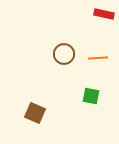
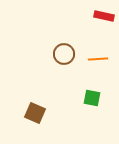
red rectangle: moved 2 px down
orange line: moved 1 px down
green square: moved 1 px right, 2 px down
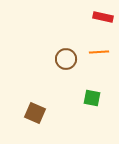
red rectangle: moved 1 px left, 1 px down
brown circle: moved 2 px right, 5 px down
orange line: moved 1 px right, 7 px up
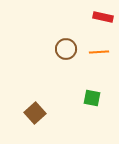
brown circle: moved 10 px up
brown square: rotated 25 degrees clockwise
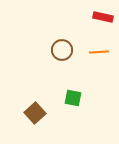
brown circle: moved 4 px left, 1 px down
green square: moved 19 px left
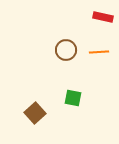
brown circle: moved 4 px right
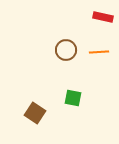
brown square: rotated 15 degrees counterclockwise
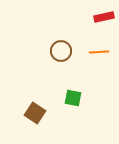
red rectangle: moved 1 px right; rotated 24 degrees counterclockwise
brown circle: moved 5 px left, 1 px down
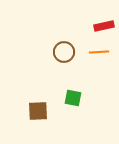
red rectangle: moved 9 px down
brown circle: moved 3 px right, 1 px down
brown square: moved 3 px right, 2 px up; rotated 35 degrees counterclockwise
